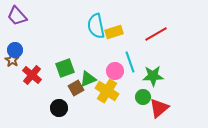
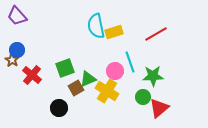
blue circle: moved 2 px right
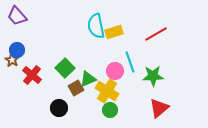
green square: rotated 24 degrees counterclockwise
green circle: moved 33 px left, 13 px down
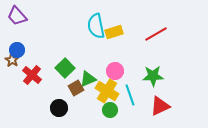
cyan line: moved 33 px down
red triangle: moved 1 px right, 2 px up; rotated 15 degrees clockwise
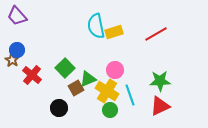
pink circle: moved 1 px up
green star: moved 7 px right, 5 px down
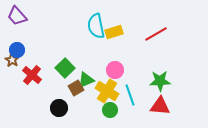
green triangle: moved 2 px left, 1 px down
red triangle: rotated 30 degrees clockwise
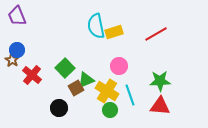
purple trapezoid: rotated 20 degrees clockwise
pink circle: moved 4 px right, 4 px up
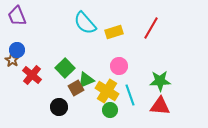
cyan semicircle: moved 11 px left, 3 px up; rotated 30 degrees counterclockwise
red line: moved 5 px left, 6 px up; rotated 30 degrees counterclockwise
black circle: moved 1 px up
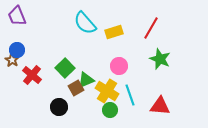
green star: moved 22 px up; rotated 25 degrees clockwise
